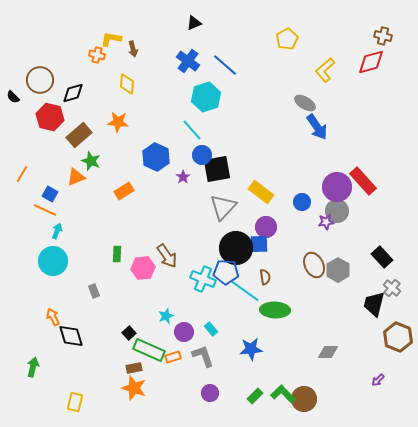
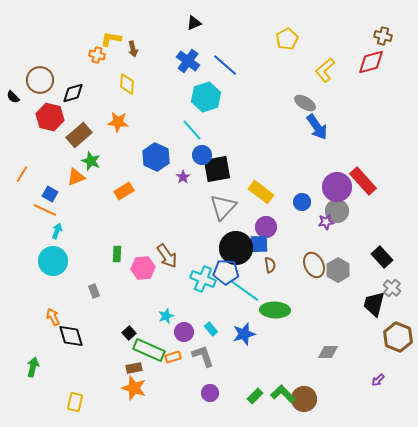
brown semicircle at (265, 277): moved 5 px right, 12 px up
blue star at (251, 349): moved 7 px left, 15 px up; rotated 10 degrees counterclockwise
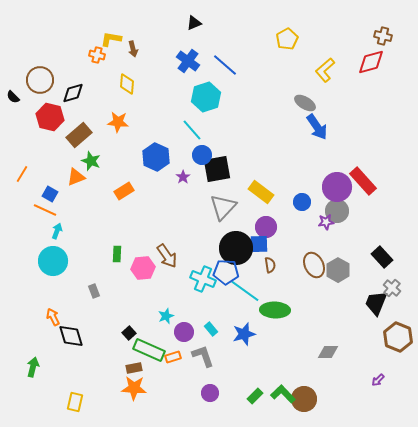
black trapezoid at (374, 304): moved 2 px right, 1 px up; rotated 8 degrees clockwise
orange star at (134, 388): rotated 15 degrees counterclockwise
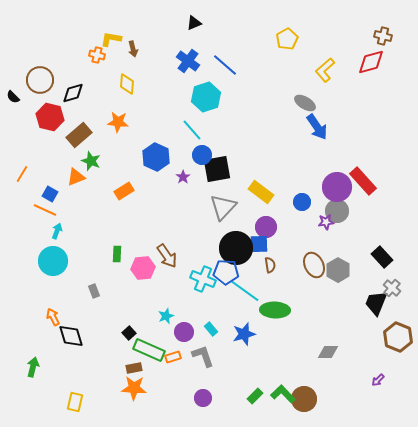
purple circle at (210, 393): moved 7 px left, 5 px down
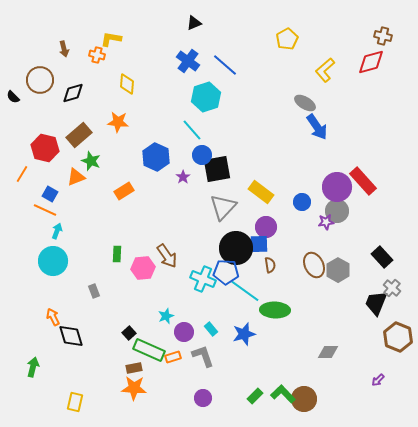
brown arrow at (133, 49): moved 69 px left
red hexagon at (50, 117): moved 5 px left, 31 px down
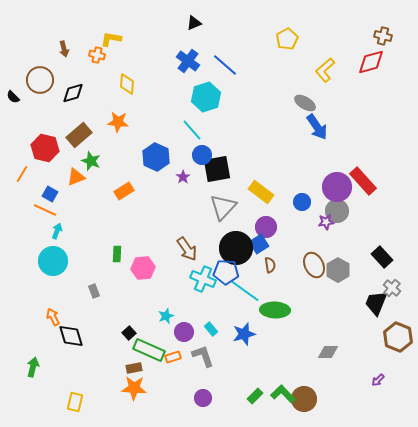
blue square at (259, 244): rotated 30 degrees counterclockwise
brown arrow at (167, 256): moved 20 px right, 7 px up
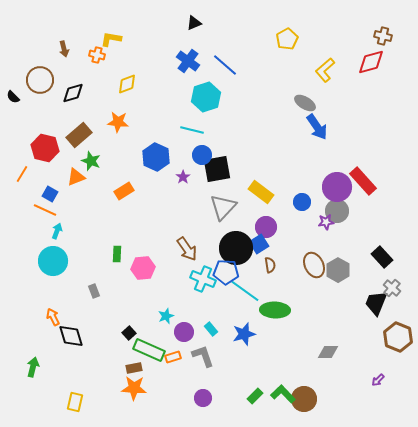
yellow diamond at (127, 84): rotated 65 degrees clockwise
cyan line at (192, 130): rotated 35 degrees counterclockwise
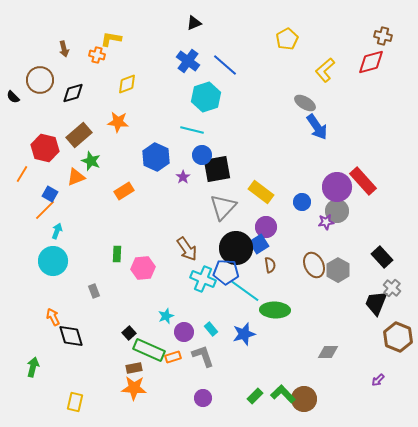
orange line at (45, 210): rotated 70 degrees counterclockwise
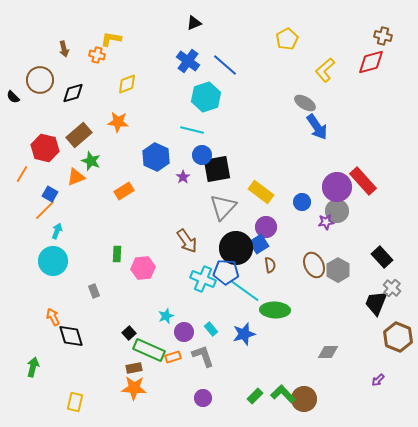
brown arrow at (187, 249): moved 8 px up
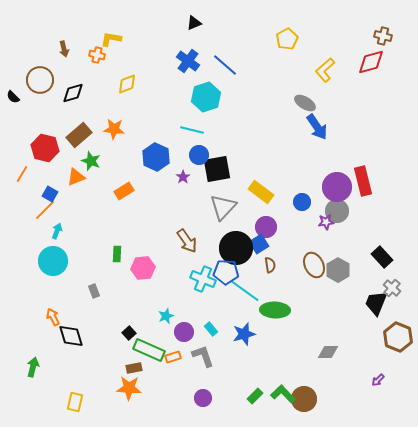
orange star at (118, 122): moved 4 px left, 7 px down
blue circle at (202, 155): moved 3 px left
red rectangle at (363, 181): rotated 28 degrees clockwise
orange star at (134, 388): moved 5 px left
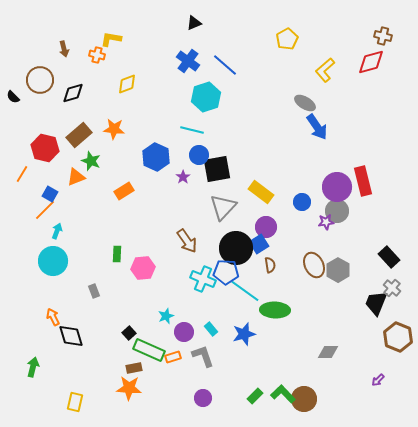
black rectangle at (382, 257): moved 7 px right
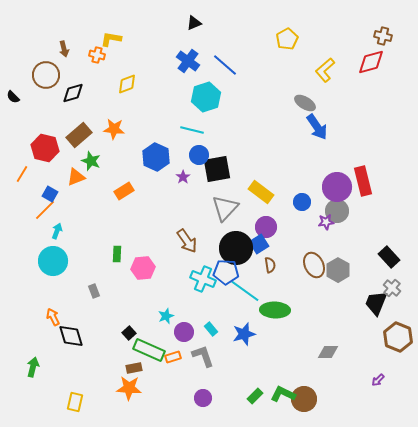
brown circle at (40, 80): moved 6 px right, 5 px up
gray triangle at (223, 207): moved 2 px right, 1 px down
green L-shape at (283, 394): rotated 20 degrees counterclockwise
